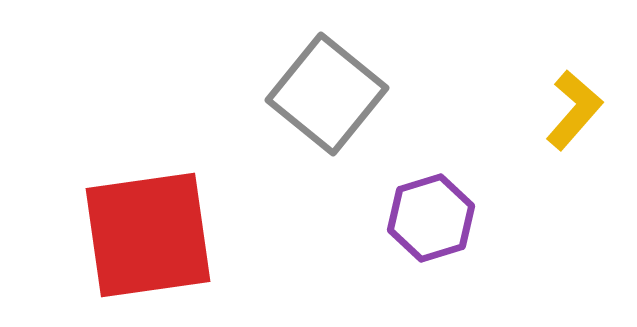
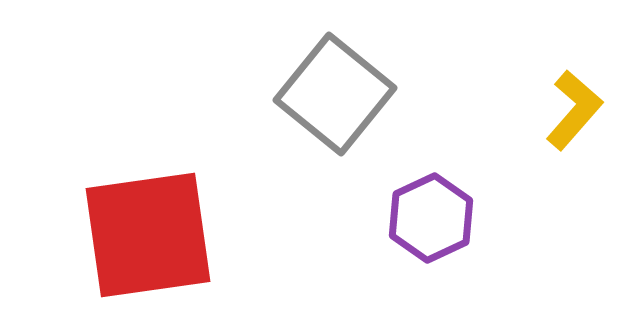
gray square: moved 8 px right
purple hexagon: rotated 8 degrees counterclockwise
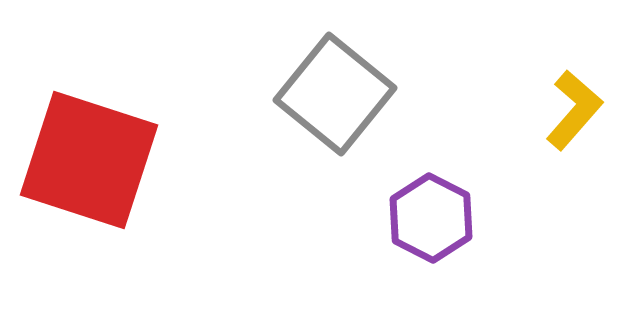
purple hexagon: rotated 8 degrees counterclockwise
red square: moved 59 px left, 75 px up; rotated 26 degrees clockwise
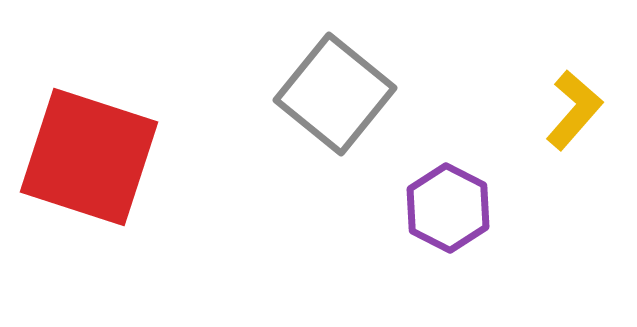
red square: moved 3 px up
purple hexagon: moved 17 px right, 10 px up
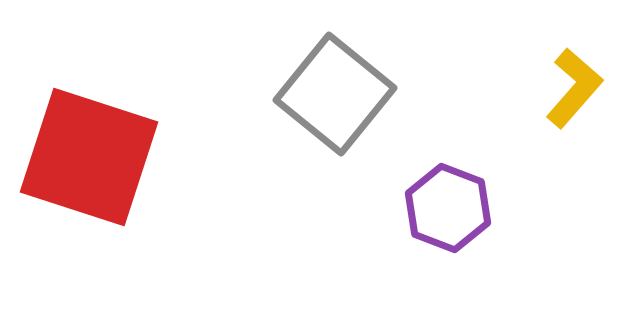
yellow L-shape: moved 22 px up
purple hexagon: rotated 6 degrees counterclockwise
